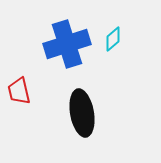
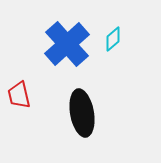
blue cross: rotated 24 degrees counterclockwise
red trapezoid: moved 4 px down
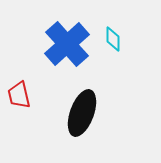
cyan diamond: rotated 50 degrees counterclockwise
black ellipse: rotated 30 degrees clockwise
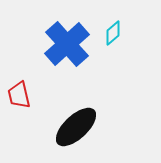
cyan diamond: moved 6 px up; rotated 50 degrees clockwise
black ellipse: moved 6 px left, 14 px down; rotated 27 degrees clockwise
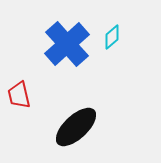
cyan diamond: moved 1 px left, 4 px down
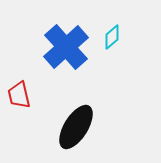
blue cross: moved 1 px left, 3 px down
black ellipse: rotated 15 degrees counterclockwise
